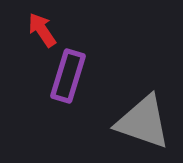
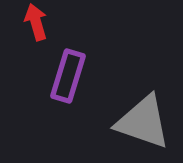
red arrow: moved 6 px left, 8 px up; rotated 18 degrees clockwise
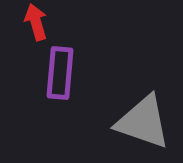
purple rectangle: moved 8 px left, 3 px up; rotated 12 degrees counterclockwise
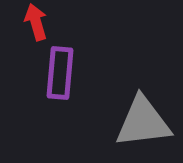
gray triangle: rotated 26 degrees counterclockwise
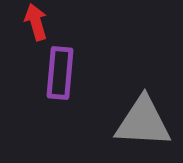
gray triangle: rotated 10 degrees clockwise
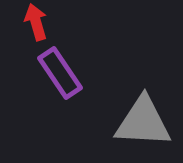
purple rectangle: rotated 39 degrees counterclockwise
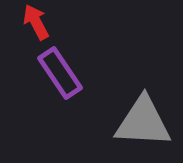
red arrow: rotated 12 degrees counterclockwise
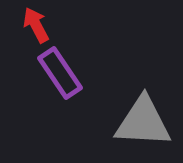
red arrow: moved 3 px down
